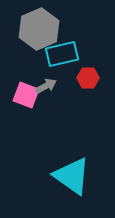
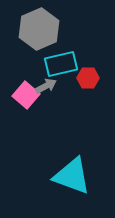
cyan rectangle: moved 1 px left, 10 px down
pink square: rotated 20 degrees clockwise
cyan triangle: rotated 15 degrees counterclockwise
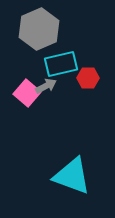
pink square: moved 1 px right, 2 px up
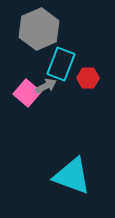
cyan rectangle: rotated 56 degrees counterclockwise
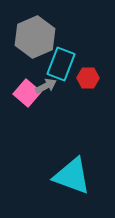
gray hexagon: moved 4 px left, 8 px down
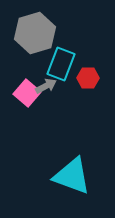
gray hexagon: moved 4 px up; rotated 6 degrees clockwise
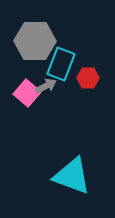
gray hexagon: moved 8 px down; rotated 18 degrees clockwise
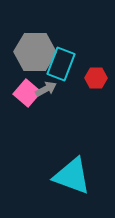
gray hexagon: moved 11 px down
red hexagon: moved 8 px right
gray arrow: moved 3 px down
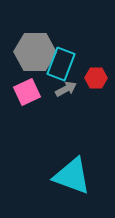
gray arrow: moved 20 px right
pink square: moved 1 px up; rotated 24 degrees clockwise
